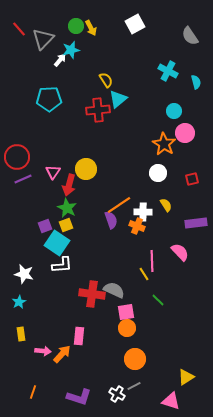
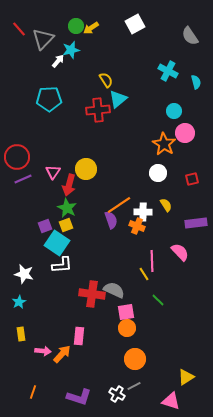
yellow arrow at (91, 28): rotated 84 degrees clockwise
white arrow at (60, 60): moved 2 px left, 1 px down
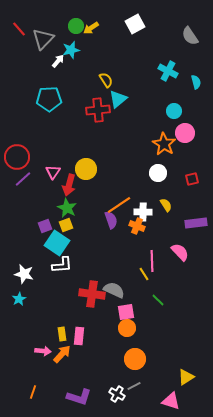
purple line at (23, 179): rotated 18 degrees counterclockwise
cyan star at (19, 302): moved 3 px up
yellow rectangle at (21, 334): moved 41 px right
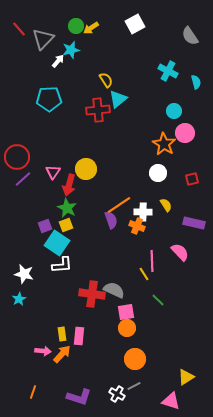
purple rectangle at (196, 223): moved 2 px left; rotated 20 degrees clockwise
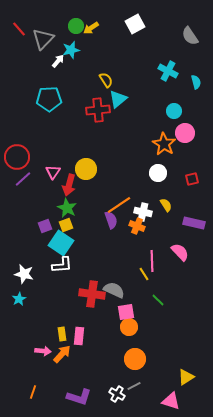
white cross at (143, 212): rotated 12 degrees clockwise
cyan square at (57, 243): moved 4 px right
orange circle at (127, 328): moved 2 px right, 1 px up
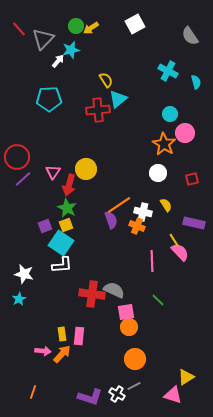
cyan circle at (174, 111): moved 4 px left, 3 px down
yellow line at (144, 274): moved 30 px right, 34 px up
purple L-shape at (79, 397): moved 11 px right
pink triangle at (171, 401): moved 2 px right, 6 px up
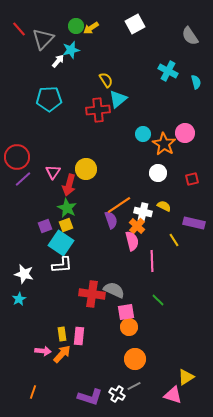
cyan circle at (170, 114): moved 27 px left, 20 px down
yellow semicircle at (166, 205): moved 2 px left, 1 px down; rotated 32 degrees counterclockwise
orange cross at (137, 226): rotated 21 degrees clockwise
pink semicircle at (180, 252): moved 48 px left, 11 px up; rotated 30 degrees clockwise
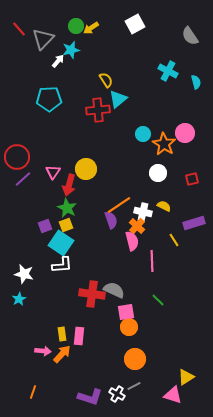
purple rectangle at (194, 223): rotated 30 degrees counterclockwise
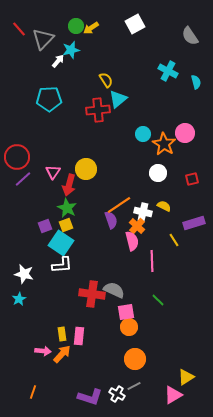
pink triangle at (173, 395): rotated 48 degrees counterclockwise
